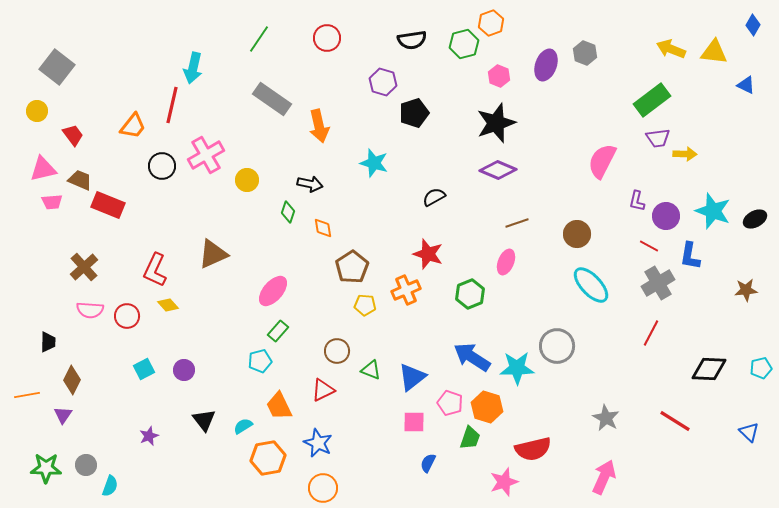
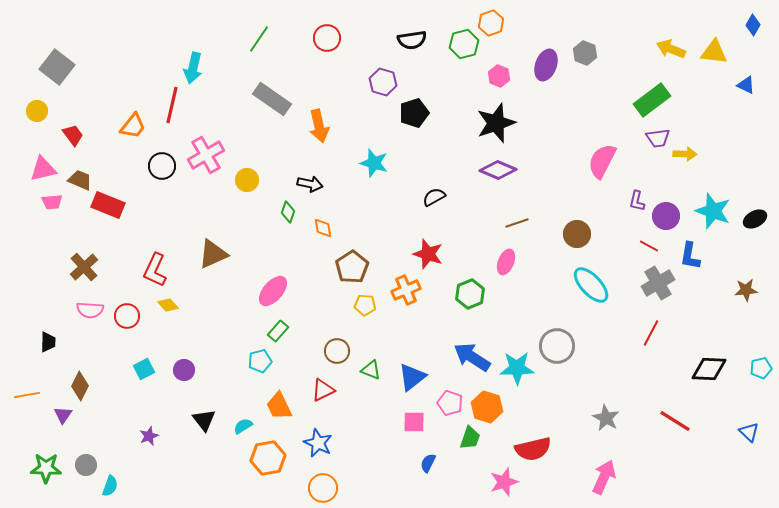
brown diamond at (72, 380): moved 8 px right, 6 px down
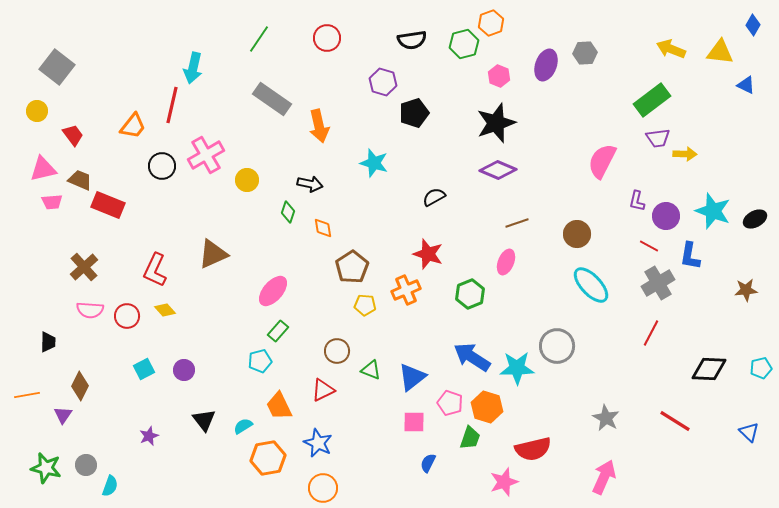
yellow triangle at (714, 52): moved 6 px right
gray hexagon at (585, 53): rotated 25 degrees counterclockwise
yellow diamond at (168, 305): moved 3 px left, 5 px down
green star at (46, 468): rotated 12 degrees clockwise
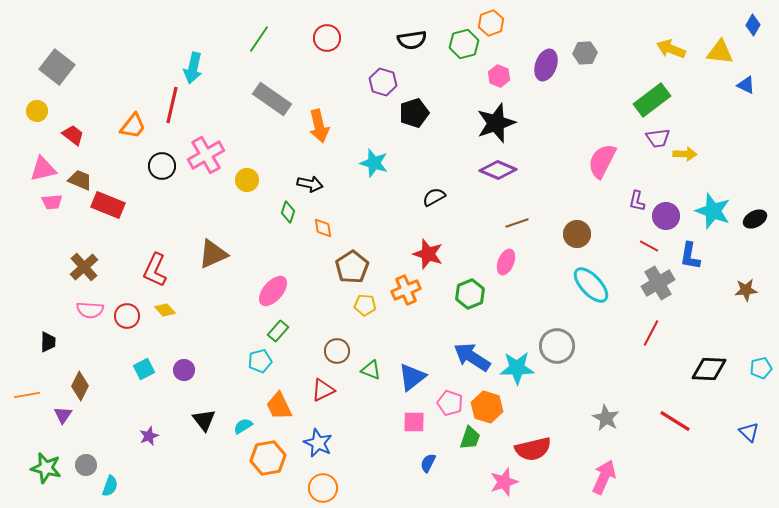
red trapezoid at (73, 135): rotated 15 degrees counterclockwise
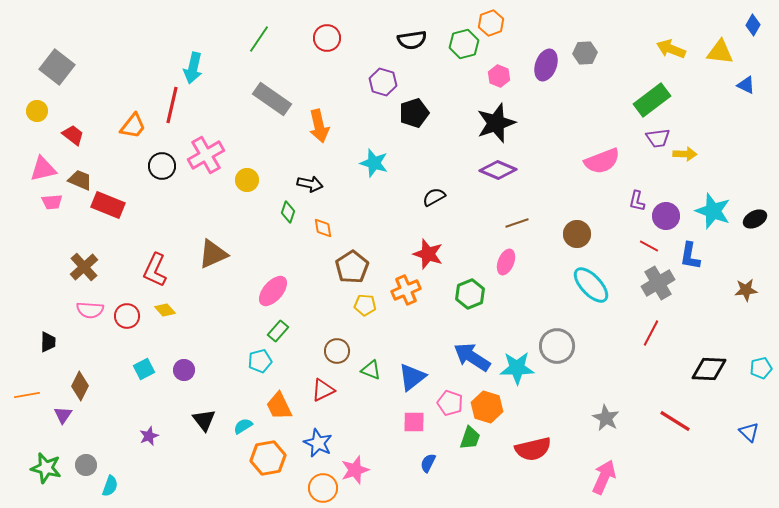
pink semicircle at (602, 161): rotated 138 degrees counterclockwise
pink star at (504, 482): moved 149 px left, 12 px up
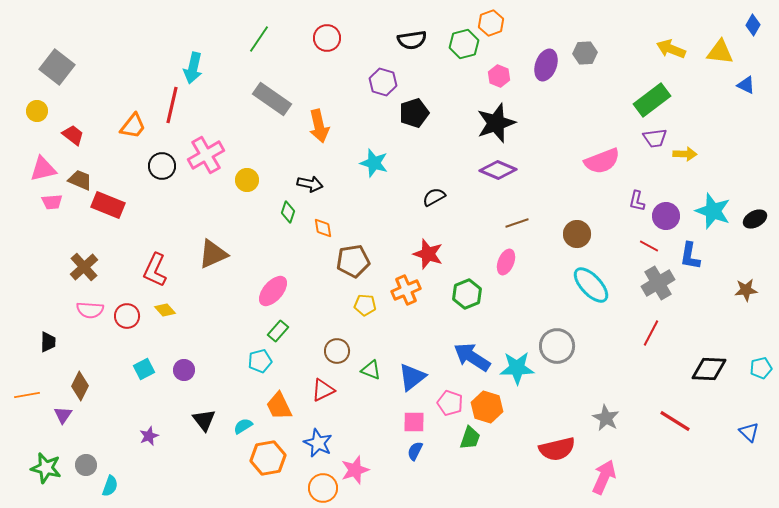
purple trapezoid at (658, 138): moved 3 px left
brown pentagon at (352, 267): moved 1 px right, 6 px up; rotated 24 degrees clockwise
green hexagon at (470, 294): moved 3 px left
red semicircle at (533, 449): moved 24 px right
blue semicircle at (428, 463): moved 13 px left, 12 px up
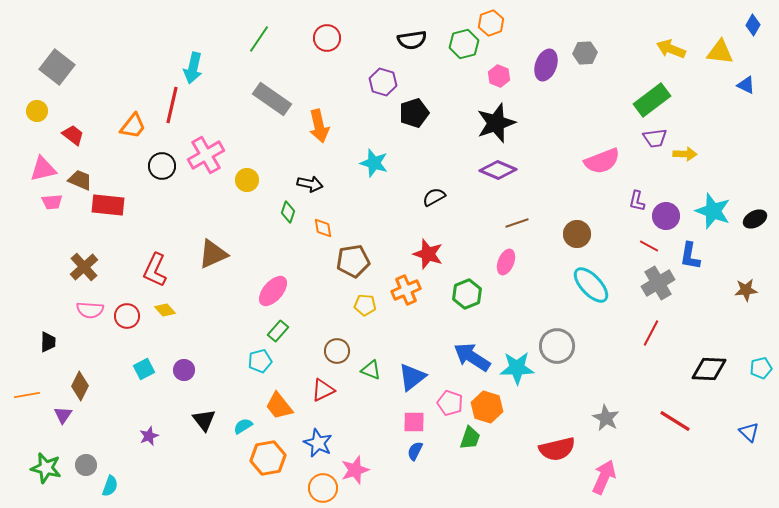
red rectangle at (108, 205): rotated 16 degrees counterclockwise
orange trapezoid at (279, 406): rotated 12 degrees counterclockwise
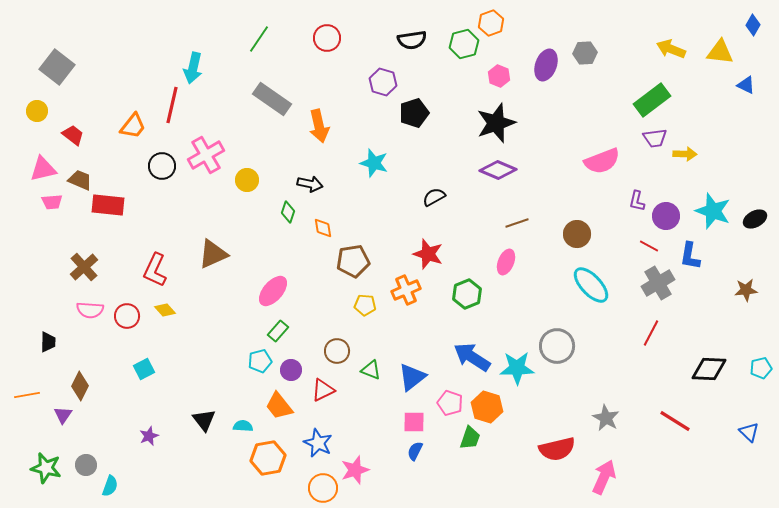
purple circle at (184, 370): moved 107 px right
cyan semicircle at (243, 426): rotated 36 degrees clockwise
